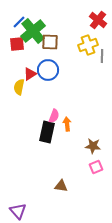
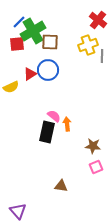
green cross: rotated 10 degrees clockwise
yellow semicircle: moved 8 px left; rotated 126 degrees counterclockwise
pink semicircle: rotated 72 degrees counterclockwise
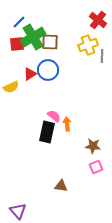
green cross: moved 6 px down
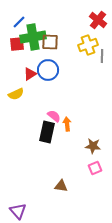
green cross: rotated 20 degrees clockwise
yellow semicircle: moved 5 px right, 7 px down
pink square: moved 1 px left, 1 px down
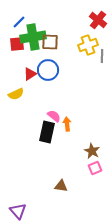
brown star: moved 1 px left, 5 px down; rotated 21 degrees clockwise
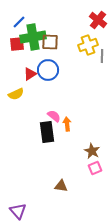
black rectangle: rotated 20 degrees counterclockwise
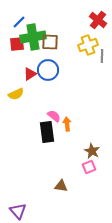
pink square: moved 6 px left, 1 px up
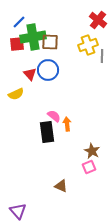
red triangle: rotated 40 degrees counterclockwise
brown triangle: rotated 16 degrees clockwise
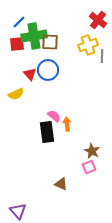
green cross: moved 1 px right, 1 px up
brown triangle: moved 2 px up
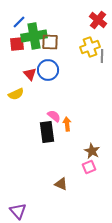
yellow cross: moved 2 px right, 2 px down
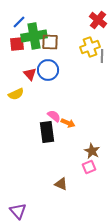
orange arrow: moved 1 px right, 1 px up; rotated 120 degrees clockwise
